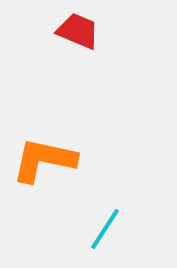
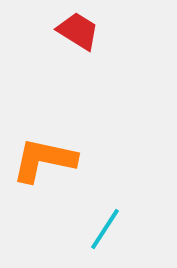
red trapezoid: rotated 9 degrees clockwise
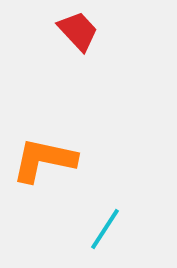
red trapezoid: rotated 15 degrees clockwise
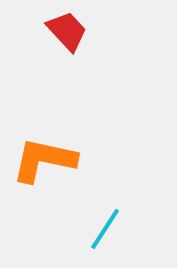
red trapezoid: moved 11 px left
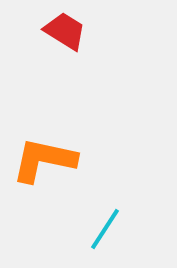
red trapezoid: moved 2 px left; rotated 15 degrees counterclockwise
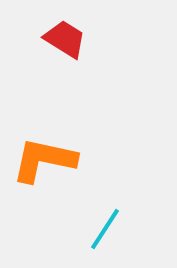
red trapezoid: moved 8 px down
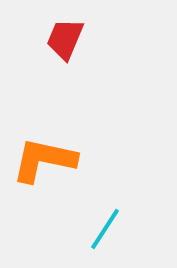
red trapezoid: rotated 99 degrees counterclockwise
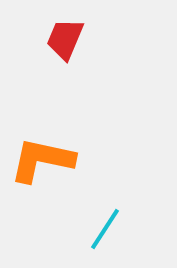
orange L-shape: moved 2 px left
